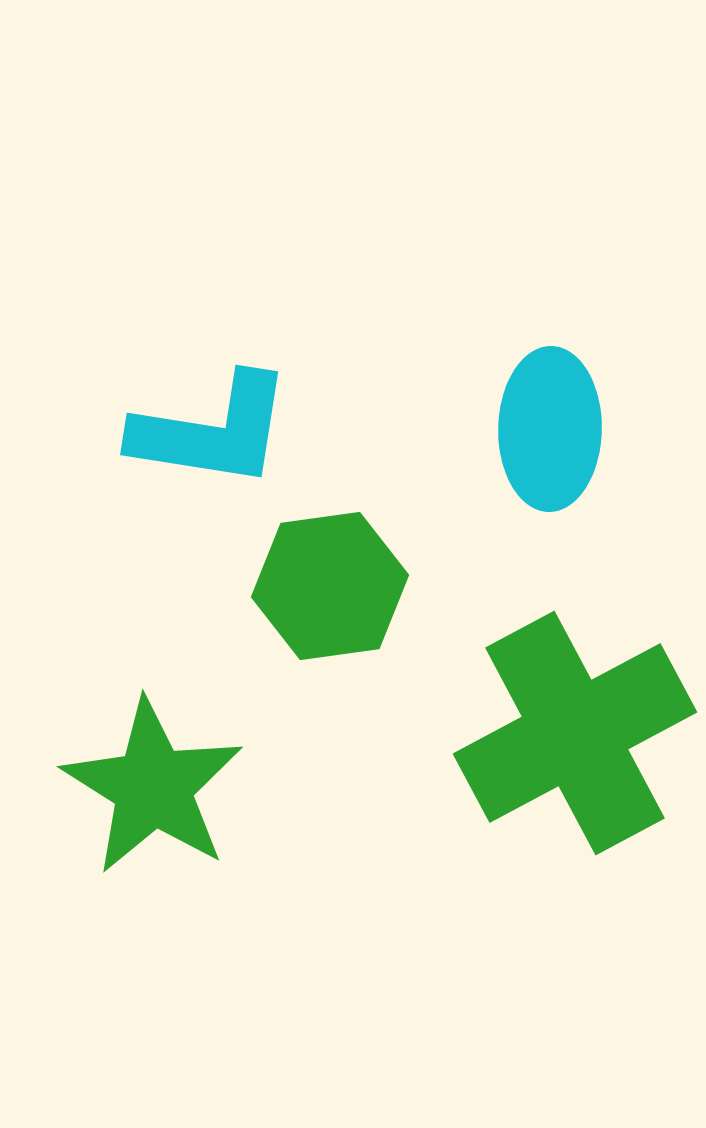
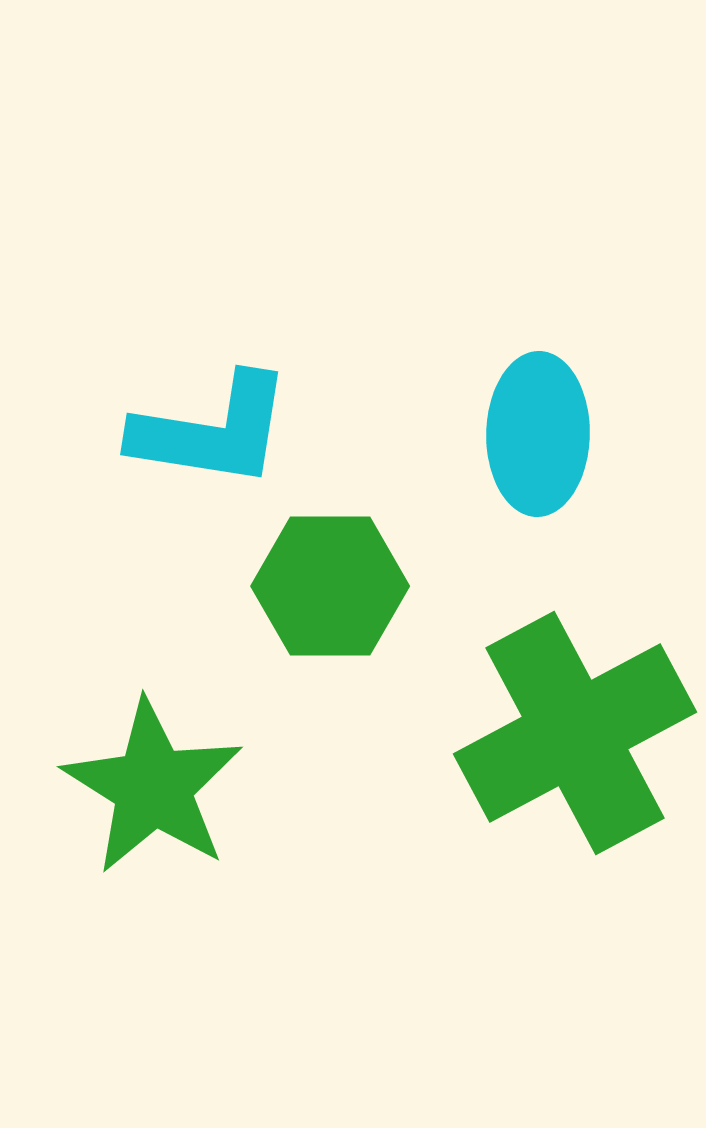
cyan ellipse: moved 12 px left, 5 px down
green hexagon: rotated 8 degrees clockwise
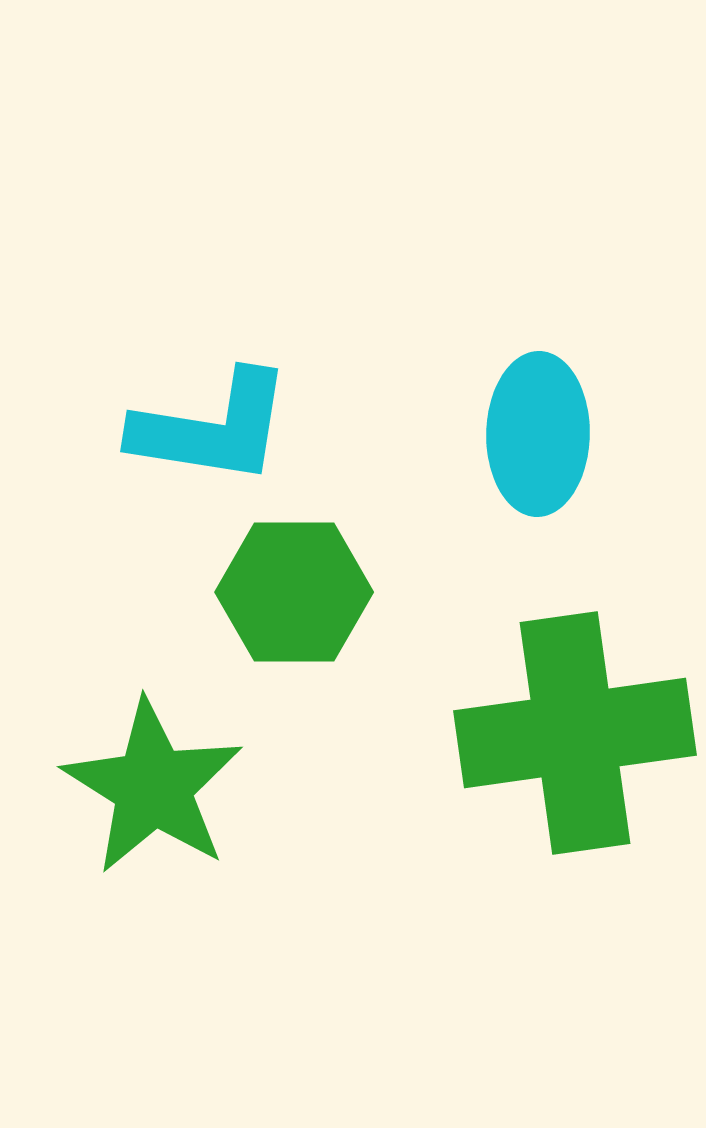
cyan L-shape: moved 3 px up
green hexagon: moved 36 px left, 6 px down
green cross: rotated 20 degrees clockwise
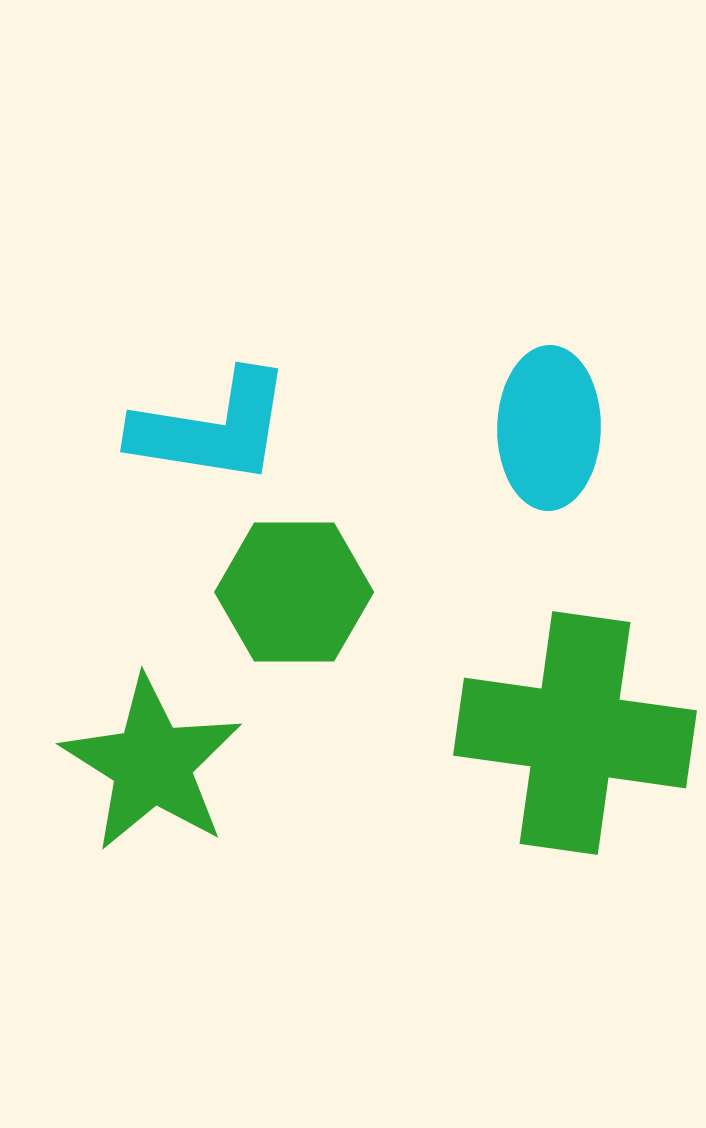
cyan ellipse: moved 11 px right, 6 px up
green cross: rotated 16 degrees clockwise
green star: moved 1 px left, 23 px up
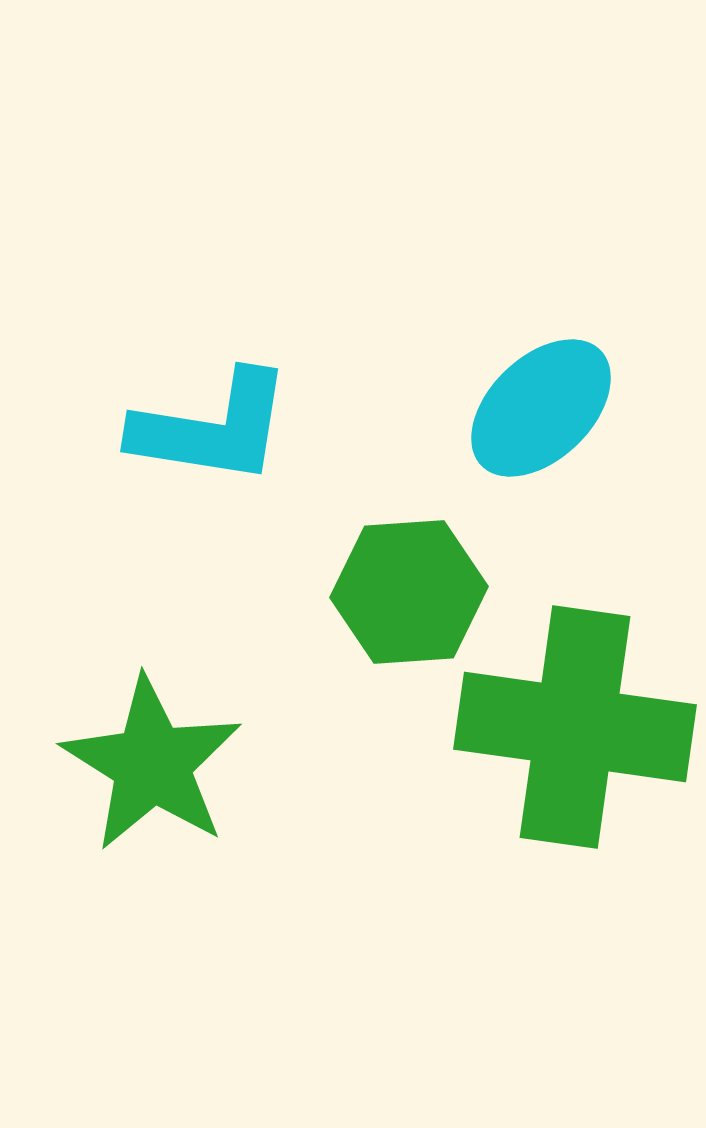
cyan ellipse: moved 8 px left, 20 px up; rotated 45 degrees clockwise
green hexagon: moved 115 px right; rotated 4 degrees counterclockwise
green cross: moved 6 px up
